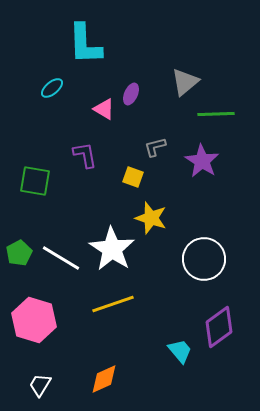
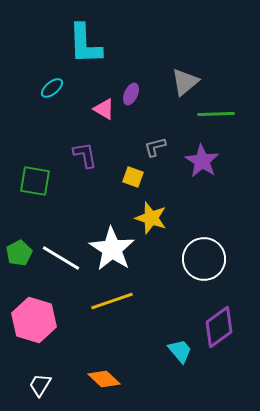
yellow line: moved 1 px left, 3 px up
orange diamond: rotated 68 degrees clockwise
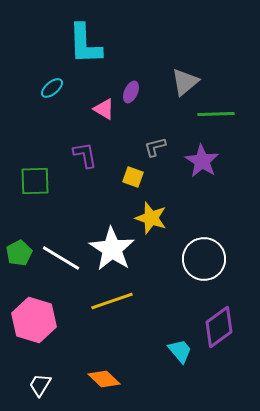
purple ellipse: moved 2 px up
green square: rotated 12 degrees counterclockwise
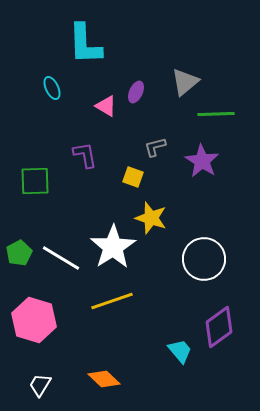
cyan ellipse: rotated 75 degrees counterclockwise
purple ellipse: moved 5 px right
pink triangle: moved 2 px right, 3 px up
white star: moved 1 px right, 2 px up; rotated 6 degrees clockwise
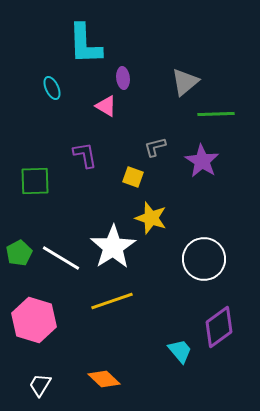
purple ellipse: moved 13 px left, 14 px up; rotated 30 degrees counterclockwise
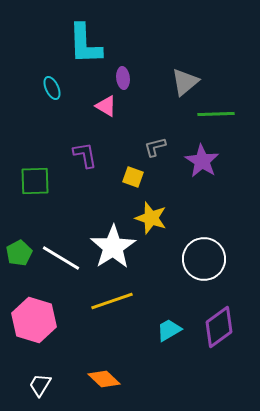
cyan trapezoid: moved 11 px left, 21 px up; rotated 80 degrees counterclockwise
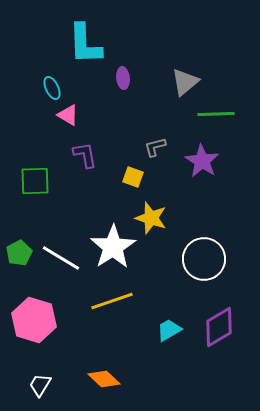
pink triangle: moved 38 px left, 9 px down
purple diamond: rotated 6 degrees clockwise
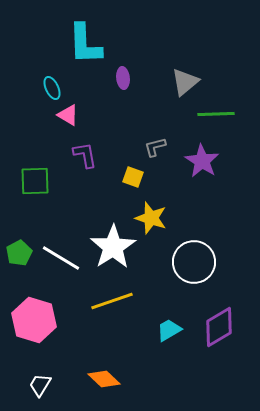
white circle: moved 10 px left, 3 px down
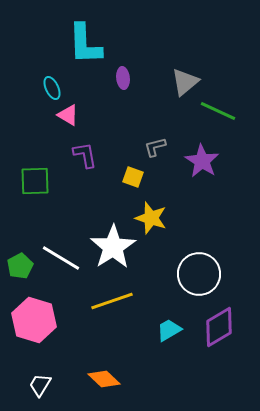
green line: moved 2 px right, 3 px up; rotated 27 degrees clockwise
green pentagon: moved 1 px right, 13 px down
white circle: moved 5 px right, 12 px down
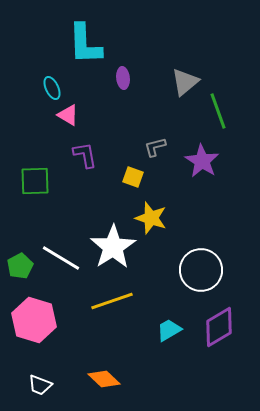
green line: rotated 45 degrees clockwise
white circle: moved 2 px right, 4 px up
white trapezoid: rotated 100 degrees counterclockwise
